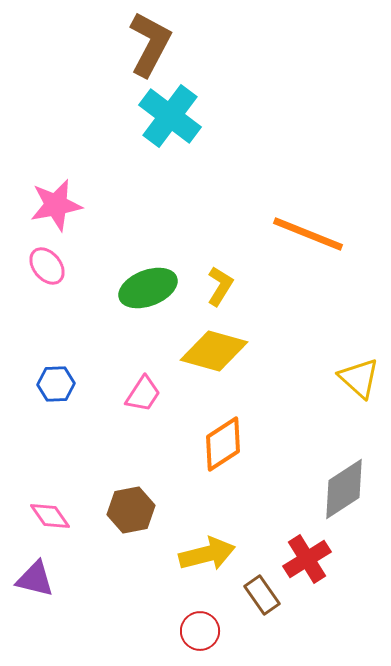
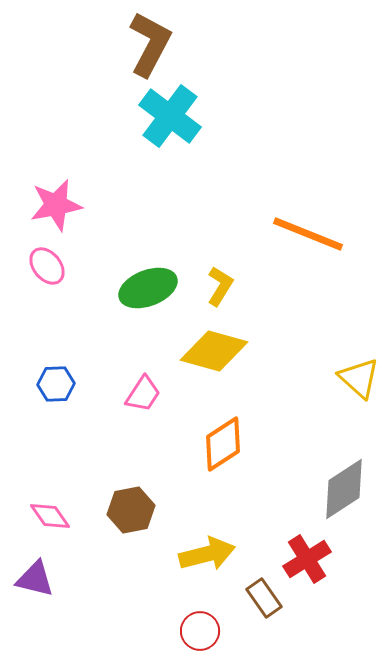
brown rectangle: moved 2 px right, 3 px down
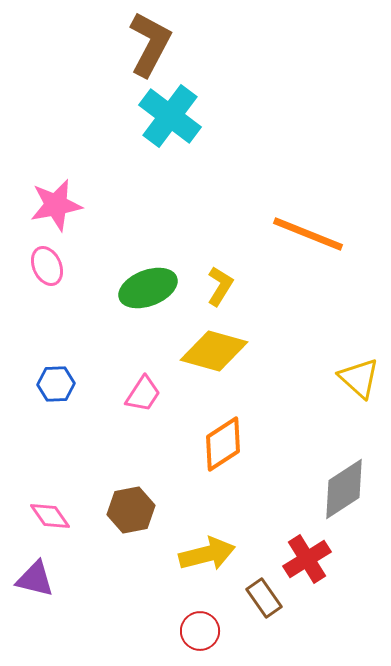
pink ellipse: rotated 15 degrees clockwise
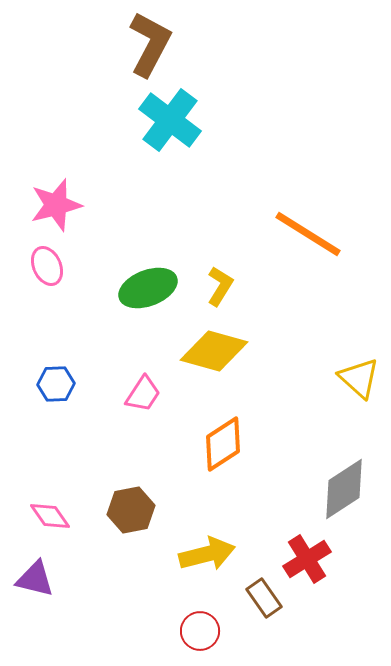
cyan cross: moved 4 px down
pink star: rotated 4 degrees counterclockwise
orange line: rotated 10 degrees clockwise
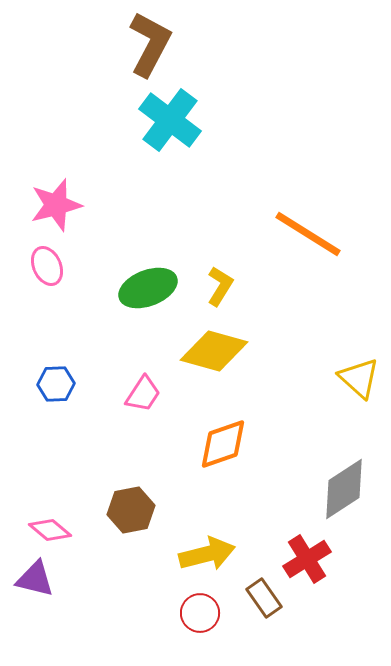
orange diamond: rotated 14 degrees clockwise
pink diamond: moved 14 px down; rotated 15 degrees counterclockwise
red circle: moved 18 px up
